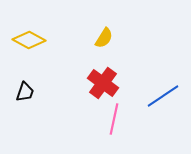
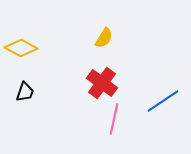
yellow diamond: moved 8 px left, 8 px down
red cross: moved 1 px left
blue line: moved 5 px down
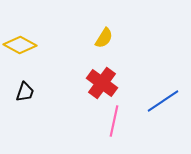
yellow diamond: moved 1 px left, 3 px up
pink line: moved 2 px down
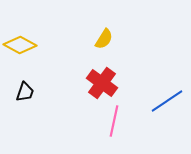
yellow semicircle: moved 1 px down
blue line: moved 4 px right
